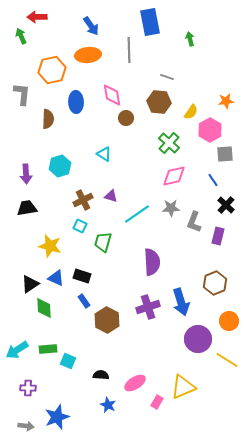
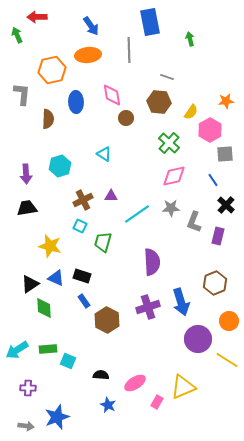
green arrow at (21, 36): moved 4 px left, 1 px up
purple triangle at (111, 196): rotated 16 degrees counterclockwise
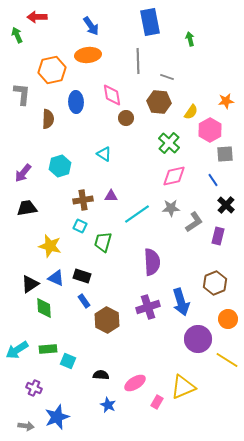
gray line at (129, 50): moved 9 px right, 11 px down
purple arrow at (26, 174): moved 3 px left, 1 px up; rotated 42 degrees clockwise
brown cross at (83, 200): rotated 18 degrees clockwise
gray L-shape at (194, 222): rotated 145 degrees counterclockwise
orange circle at (229, 321): moved 1 px left, 2 px up
purple cross at (28, 388): moved 6 px right; rotated 21 degrees clockwise
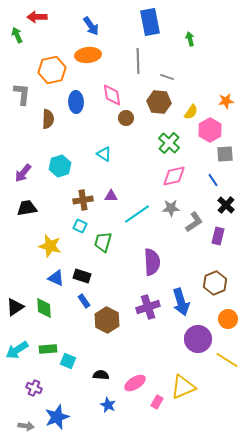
black triangle at (30, 284): moved 15 px left, 23 px down
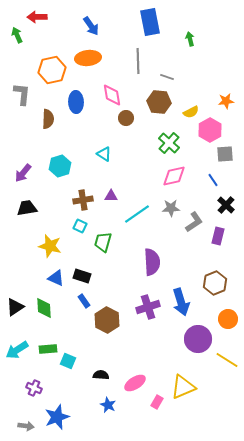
orange ellipse at (88, 55): moved 3 px down
yellow semicircle at (191, 112): rotated 28 degrees clockwise
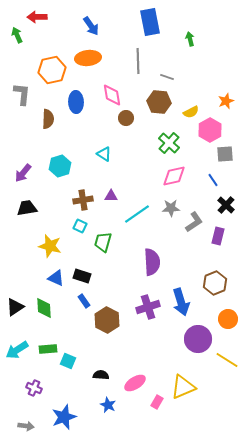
orange star at (226, 101): rotated 14 degrees counterclockwise
blue star at (57, 417): moved 7 px right
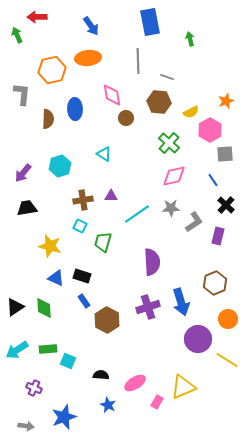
blue ellipse at (76, 102): moved 1 px left, 7 px down
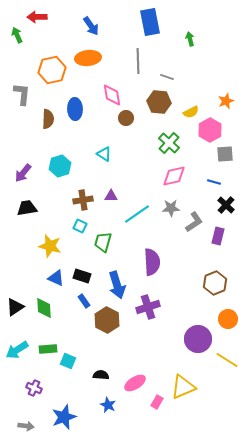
blue line at (213, 180): moved 1 px right, 2 px down; rotated 40 degrees counterclockwise
blue arrow at (181, 302): moved 64 px left, 17 px up
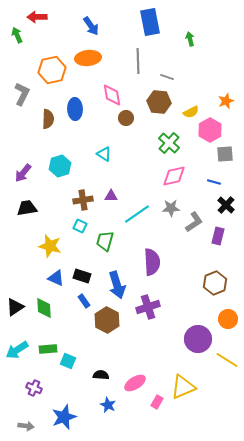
gray L-shape at (22, 94): rotated 20 degrees clockwise
green trapezoid at (103, 242): moved 2 px right, 1 px up
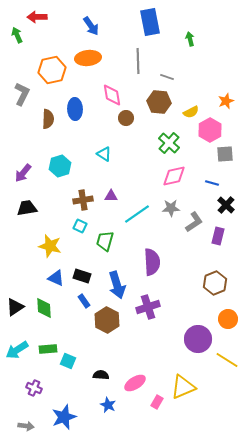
blue line at (214, 182): moved 2 px left, 1 px down
